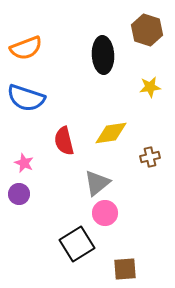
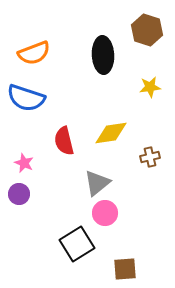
orange semicircle: moved 8 px right, 5 px down
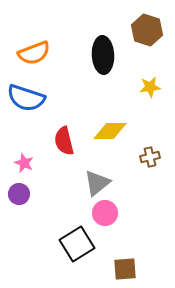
yellow diamond: moved 1 px left, 2 px up; rotated 8 degrees clockwise
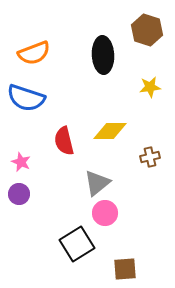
pink star: moved 3 px left, 1 px up
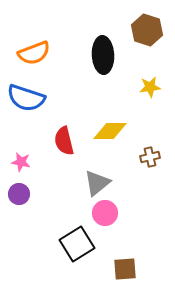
pink star: rotated 12 degrees counterclockwise
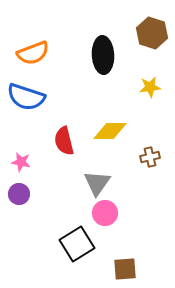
brown hexagon: moved 5 px right, 3 px down
orange semicircle: moved 1 px left
blue semicircle: moved 1 px up
gray triangle: rotated 16 degrees counterclockwise
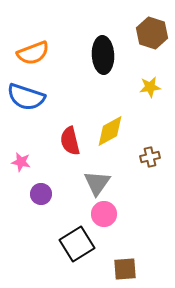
yellow diamond: rotated 28 degrees counterclockwise
red semicircle: moved 6 px right
purple circle: moved 22 px right
pink circle: moved 1 px left, 1 px down
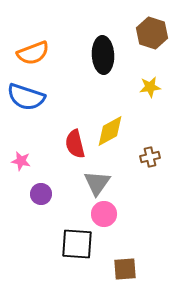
red semicircle: moved 5 px right, 3 px down
pink star: moved 1 px up
black square: rotated 36 degrees clockwise
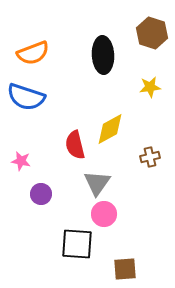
yellow diamond: moved 2 px up
red semicircle: moved 1 px down
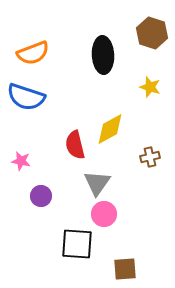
yellow star: rotated 25 degrees clockwise
purple circle: moved 2 px down
